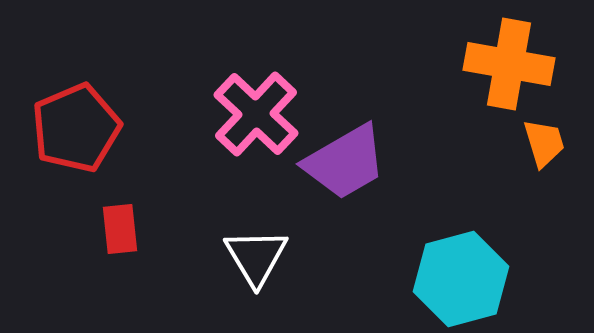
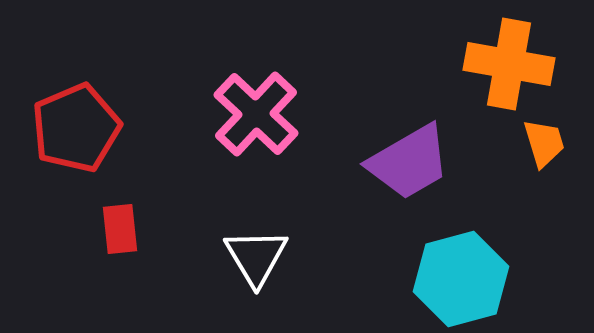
purple trapezoid: moved 64 px right
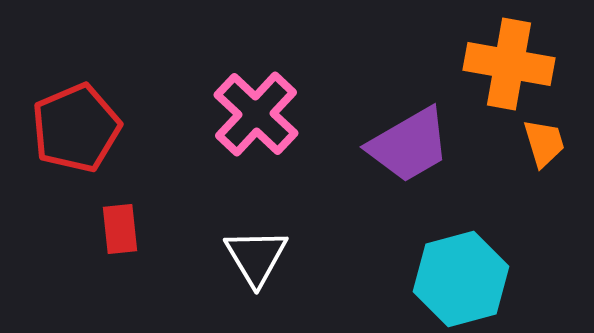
purple trapezoid: moved 17 px up
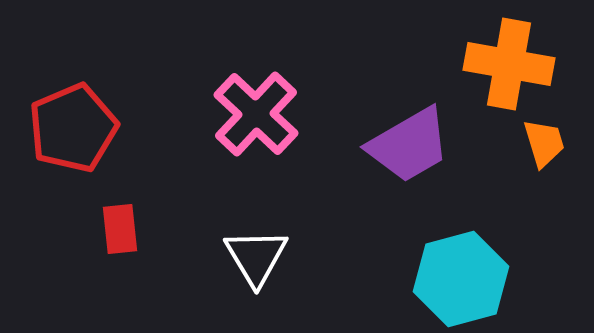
red pentagon: moved 3 px left
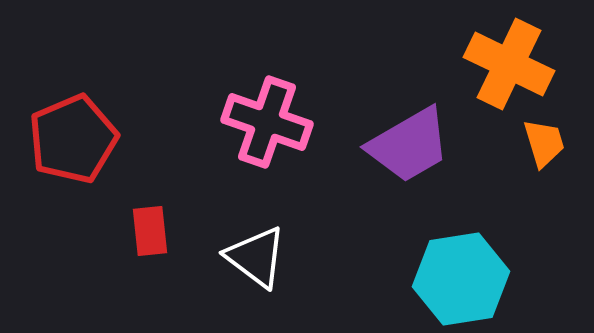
orange cross: rotated 16 degrees clockwise
pink cross: moved 11 px right, 8 px down; rotated 24 degrees counterclockwise
red pentagon: moved 11 px down
red rectangle: moved 30 px right, 2 px down
white triangle: rotated 22 degrees counterclockwise
cyan hexagon: rotated 6 degrees clockwise
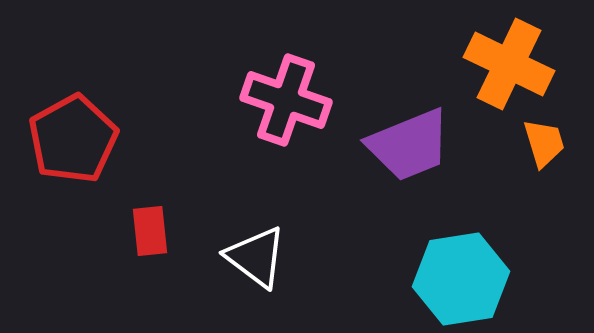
pink cross: moved 19 px right, 22 px up
red pentagon: rotated 6 degrees counterclockwise
purple trapezoid: rotated 8 degrees clockwise
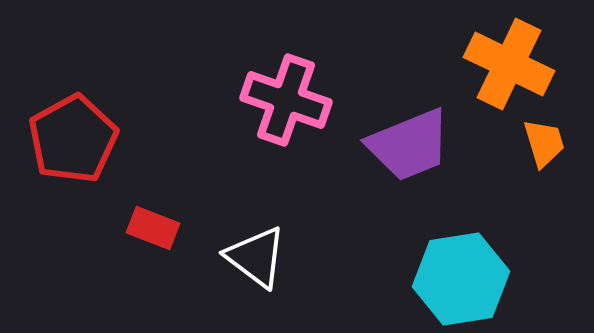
red rectangle: moved 3 px right, 3 px up; rotated 63 degrees counterclockwise
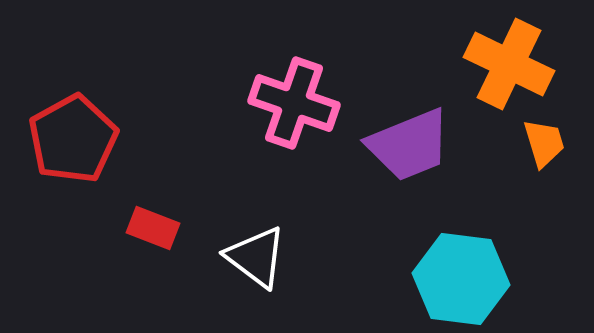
pink cross: moved 8 px right, 3 px down
cyan hexagon: rotated 16 degrees clockwise
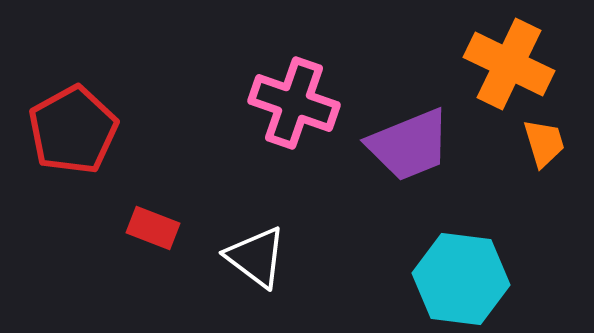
red pentagon: moved 9 px up
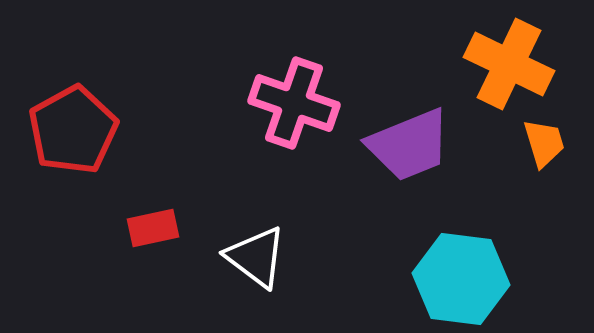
red rectangle: rotated 33 degrees counterclockwise
